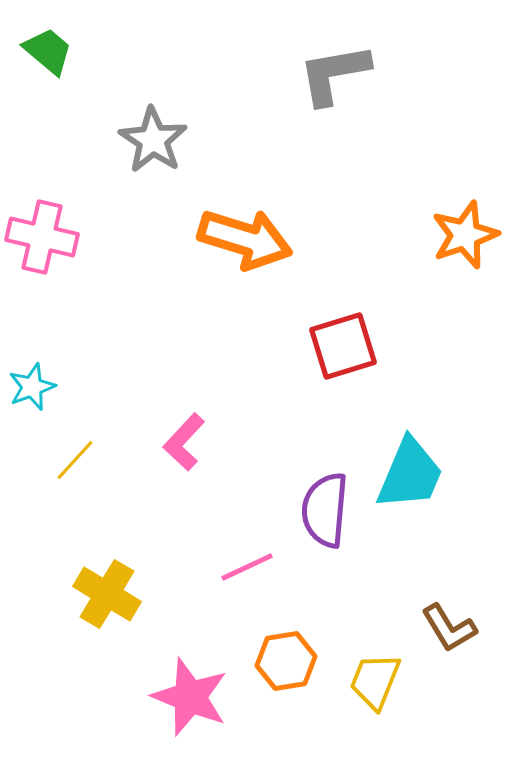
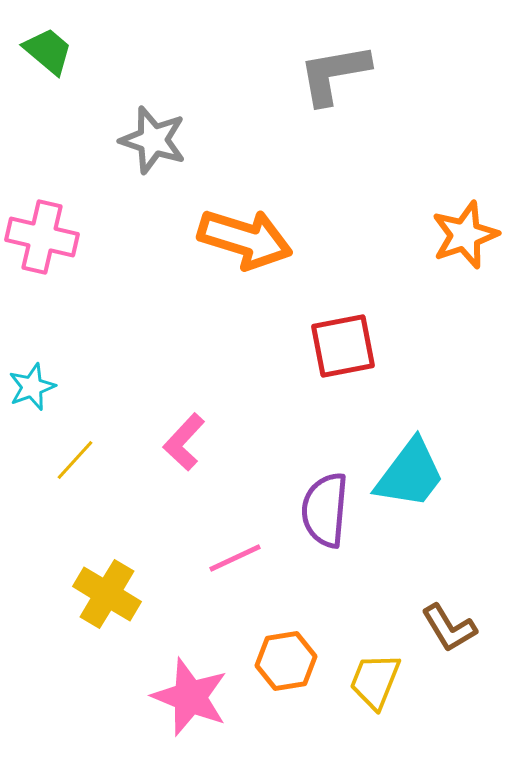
gray star: rotated 16 degrees counterclockwise
red square: rotated 6 degrees clockwise
cyan trapezoid: rotated 14 degrees clockwise
pink line: moved 12 px left, 9 px up
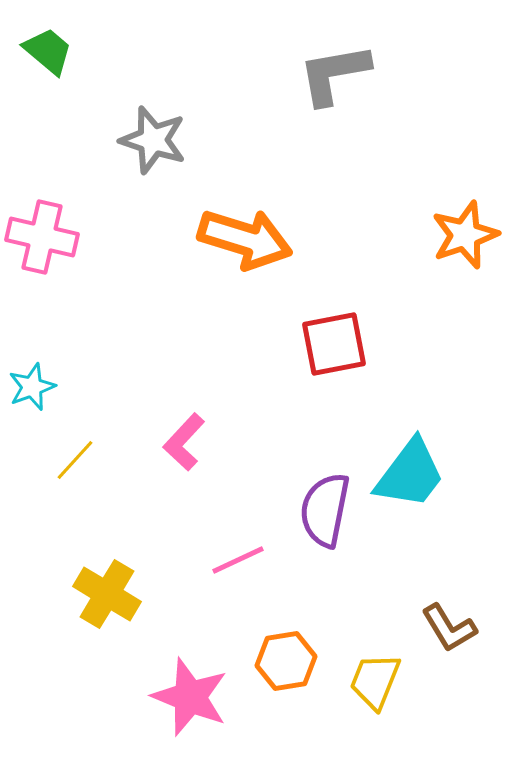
red square: moved 9 px left, 2 px up
purple semicircle: rotated 6 degrees clockwise
pink line: moved 3 px right, 2 px down
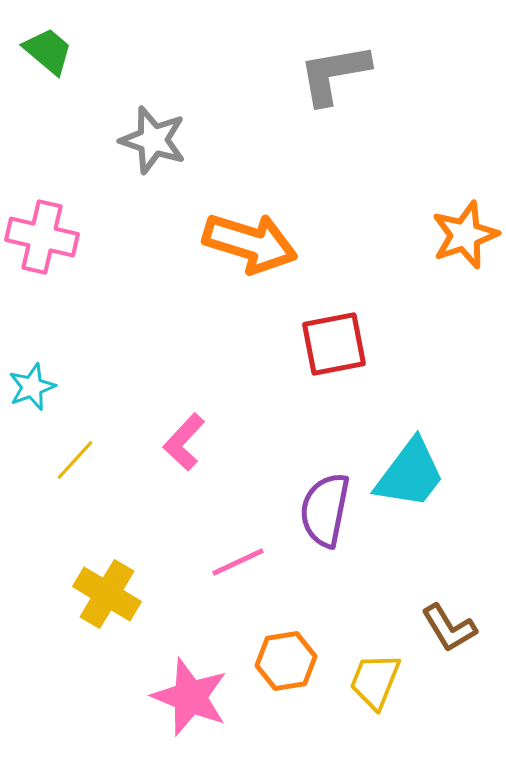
orange arrow: moved 5 px right, 4 px down
pink line: moved 2 px down
